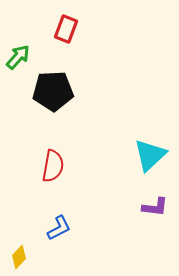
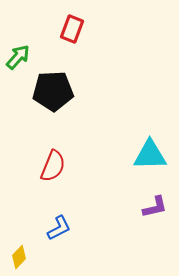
red rectangle: moved 6 px right
cyan triangle: rotated 42 degrees clockwise
red semicircle: rotated 12 degrees clockwise
purple L-shape: rotated 20 degrees counterclockwise
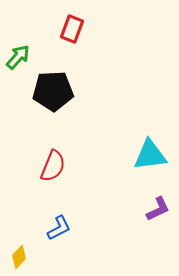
cyan triangle: rotated 6 degrees counterclockwise
purple L-shape: moved 3 px right, 2 px down; rotated 12 degrees counterclockwise
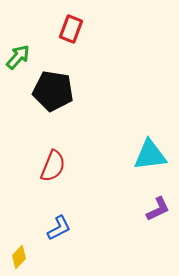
red rectangle: moved 1 px left
black pentagon: rotated 12 degrees clockwise
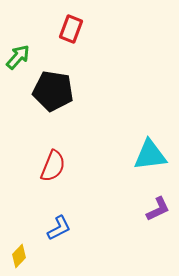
yellow diamond: moved 1 px up
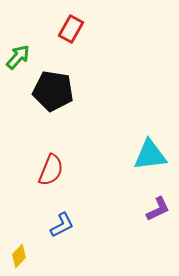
red rectangle: rotated 8 degrees clockwise
red semicircle: moved 2 px left, 4 px down
blue L-shape: moved 3 px right, 3 px up
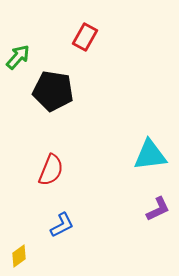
red rectangle: moved 14 px right, 8 px down
yellow diamond: rotated 10 degrees clockwise
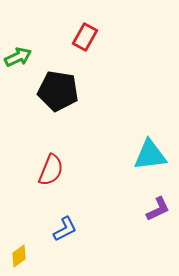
green arrow: rotated 24 degrees clockwise
black pentagon: moved 5 px right
blue L-shape: moved 3 px right, 4 px down
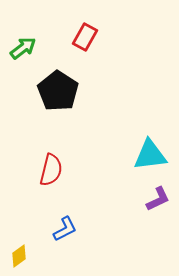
green arrow: moved 5 px right, 9 px up; rotated 12 degrees counterclockwise
black pentagon: rotated 24 degrees clockwise
red semicircle: rotated 8 degrees counterclockwise
purple L-shape: moved 10 px up
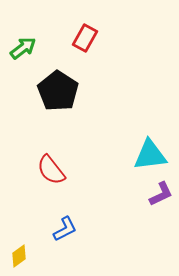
red rectangle: moved 1 px down
red semicircle: rotated 128 degrees clockwise
purple L-shape: moved 3 px right, 5 px up
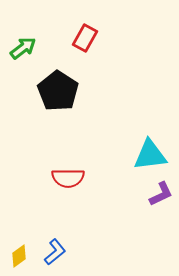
red semicircle: moved 17 px right, 8 px down; rotated 52 degrees counterclockwise
blue L-shape: moved 10 px left, 23 px down; rotated 12 degrees counterclockwise
